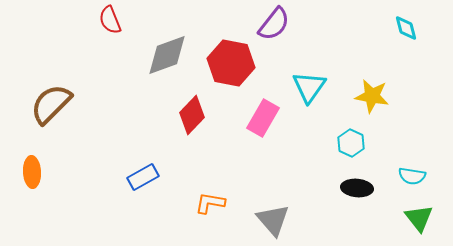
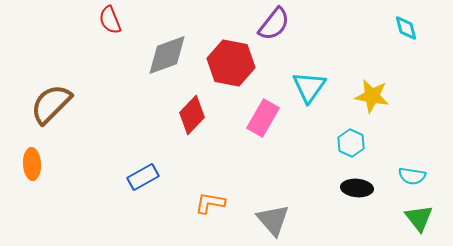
orange ellipse: moved 8 px up
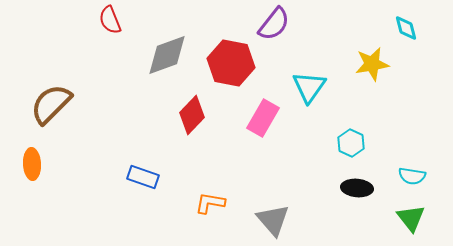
yellow star: moved 32 px up; rotated 20 degrees counterclockwise
blue rectangle: rotated 48 degrees clockwise
green triangle: moved 8 px left
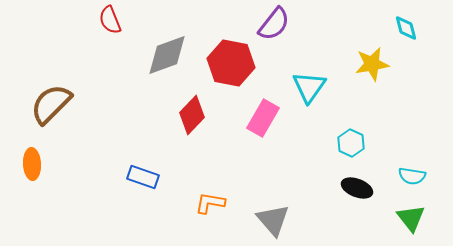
black ellipse: rotated 16 degrees clockwise
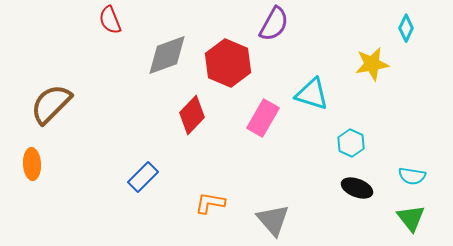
purple semicircle: rotated 9 degrees counterclockwise
cyan diamond: rotated 40 degrees clockwise
red hexagon: moved 3 px left; rotated 12 degrees clockwise
cyan triangle: moved 3 px right, 7 px down; rotated 48 degrees counterclockwise
blue rectangle: rotated 64 degrees counterclockwise
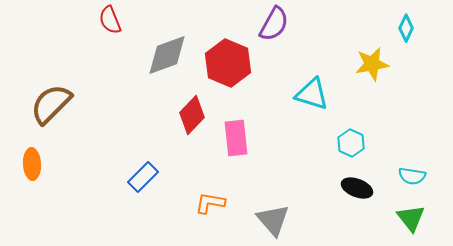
pink rectangle: moved 27 px left, 20 px down; rotated 36 degrees counterclockwise
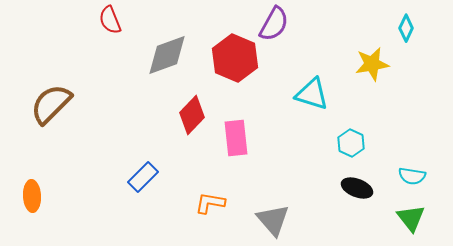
red hexagon: moved 7 px right, 5 px up
orange ellipse: moved 32 px down
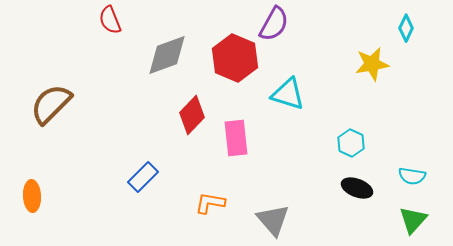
cyan triangle: moved 24 px left
green triangle: moved 2 px right, 2 px down; rotated 20 degrees clockwise
